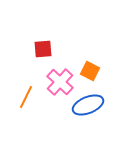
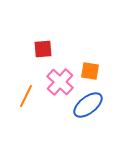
orange square: rotated 18 degrees counterclockwise
orange line: moved 1 px up
blue ellipse: rotated 16 degrees counterclockwise
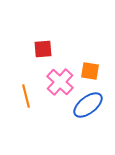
orange line: rotated 40 degrees counterclockwise
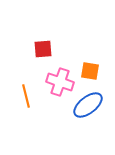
pink cross: rotated 24 degrees counterclockwise
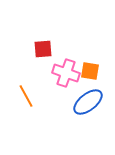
pink cross: moved 6 px right, 9 px up
orange line: rotated 15 degrees counterclockwise
blue ellipse: moved 3 px up
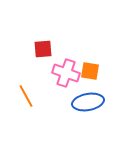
blue ellipse: rotated 28 degrees clockwise
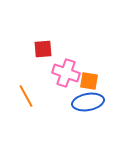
orange square: moved 1 px left, 10 px down
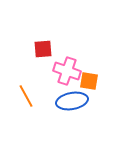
pink cross: moved 1 px right, 2 px up
blue ellipse: moved 16 px left, 1 px up
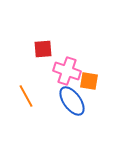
blue ellipse: rotated 64 degrees clockwise
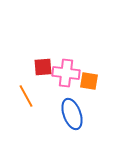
red square: moved 18 px down
pink cross: moved 1 px left, 2 px down; rotated 12 degrees counterclockwise
blue ellipse: moved 13 px down; rotated 16 degrees clockwise
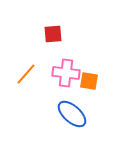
red square: moved 10 px right, 33 px up
orange line: moved 22 px up; rotated 70 degrees clockwise
blue ellipse: rotated 28 degrees counterclockwise
